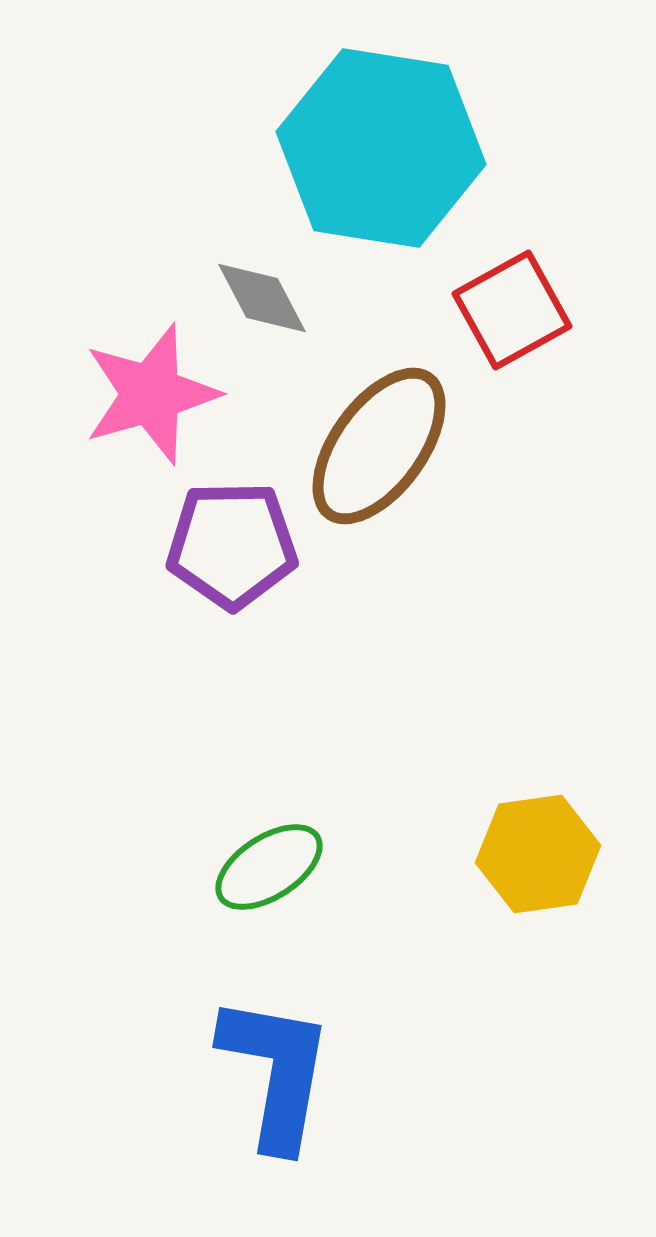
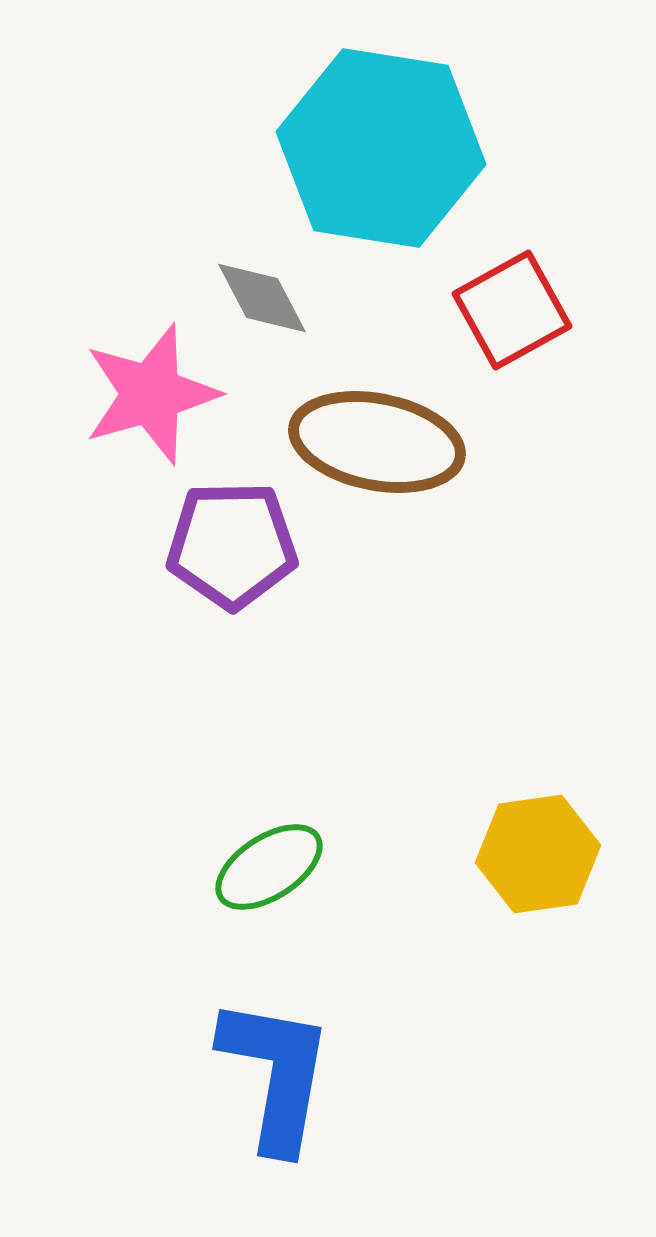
brown ellipse: moved 2 px left, 4 px up; rotated 65 degrees clockwise
blue L-shape: moved 2 px down
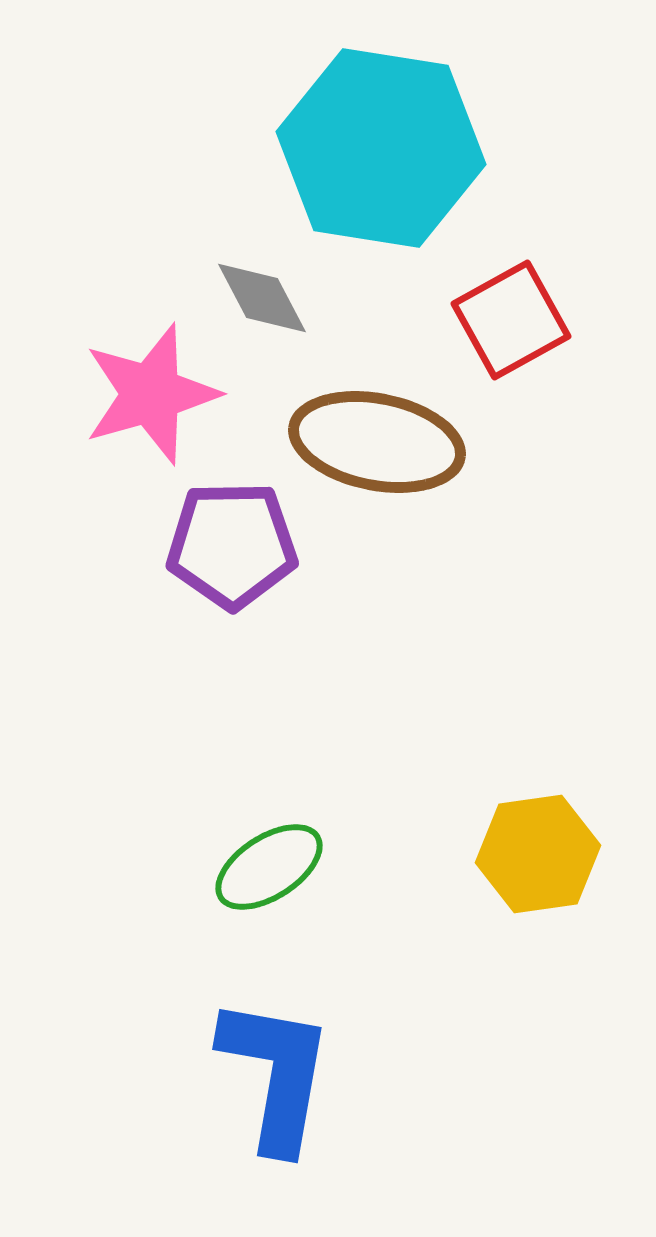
red square: moved 1 px left, 10 px down
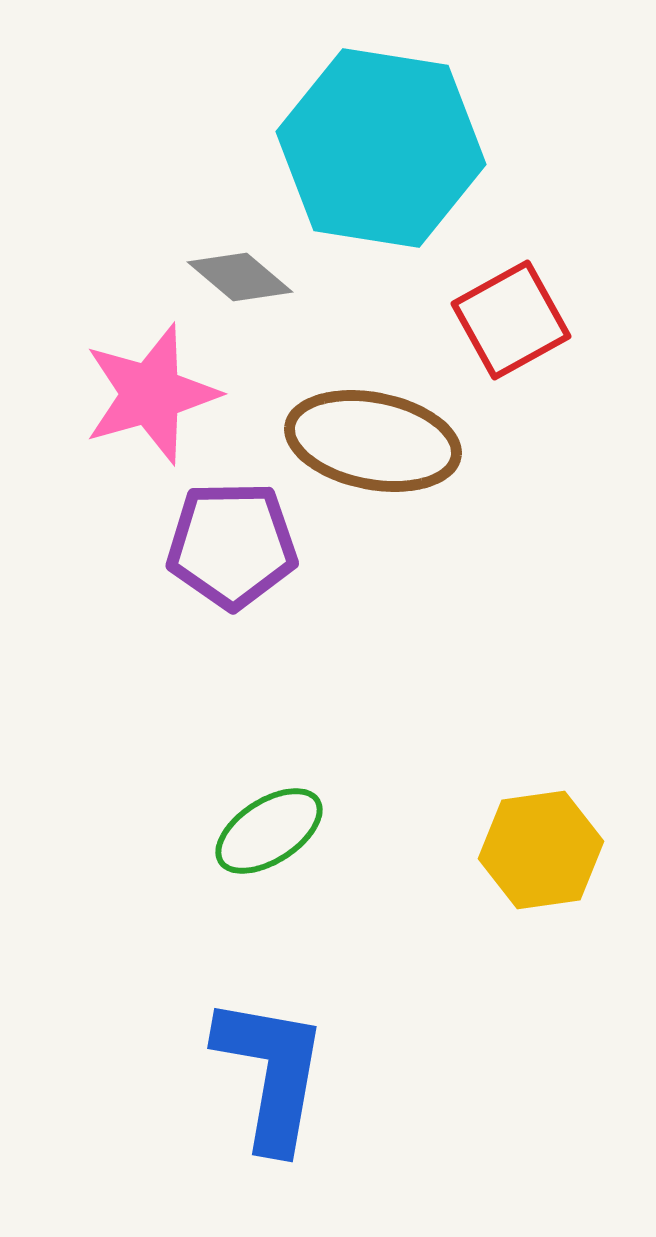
gray diamond: moved 22 px left, 21 px up; rotated 22 degrees counterclockwise
brown ellipse: moved 4 px left, 1 px up
yellow hexagon: moved 3 px right, 4 px up
green ellipse: moved 36 px up
blue L-shape: moved 5 px left, 1 px up
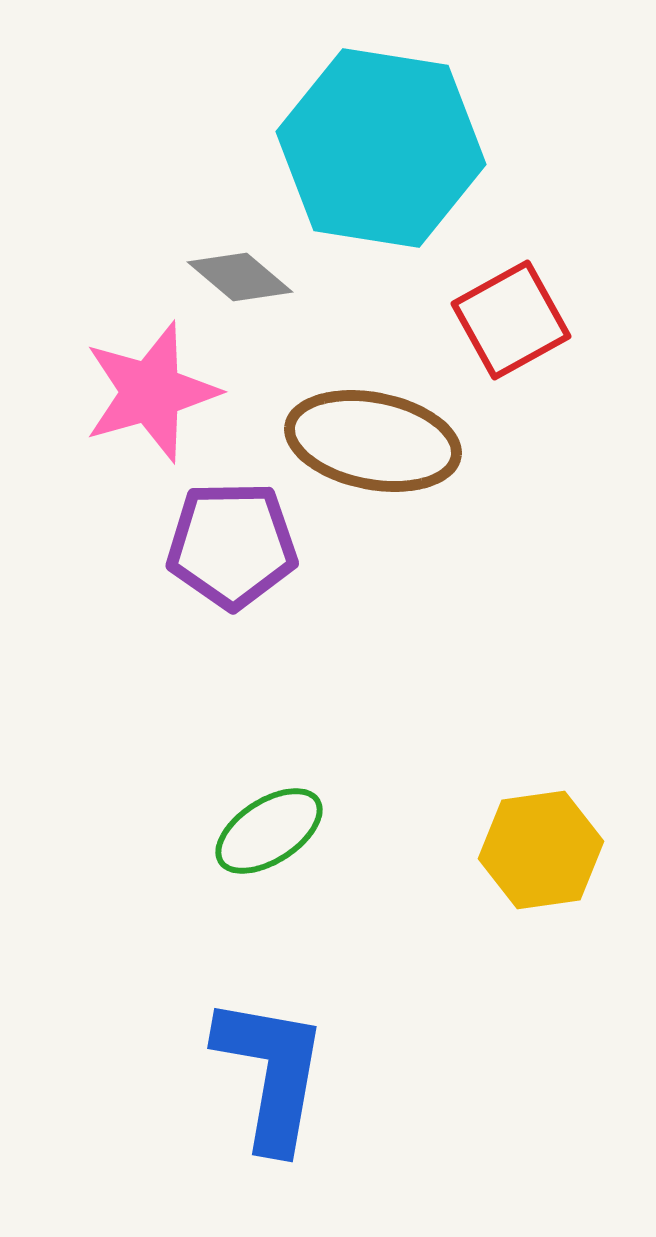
pink star: moved 2 px up
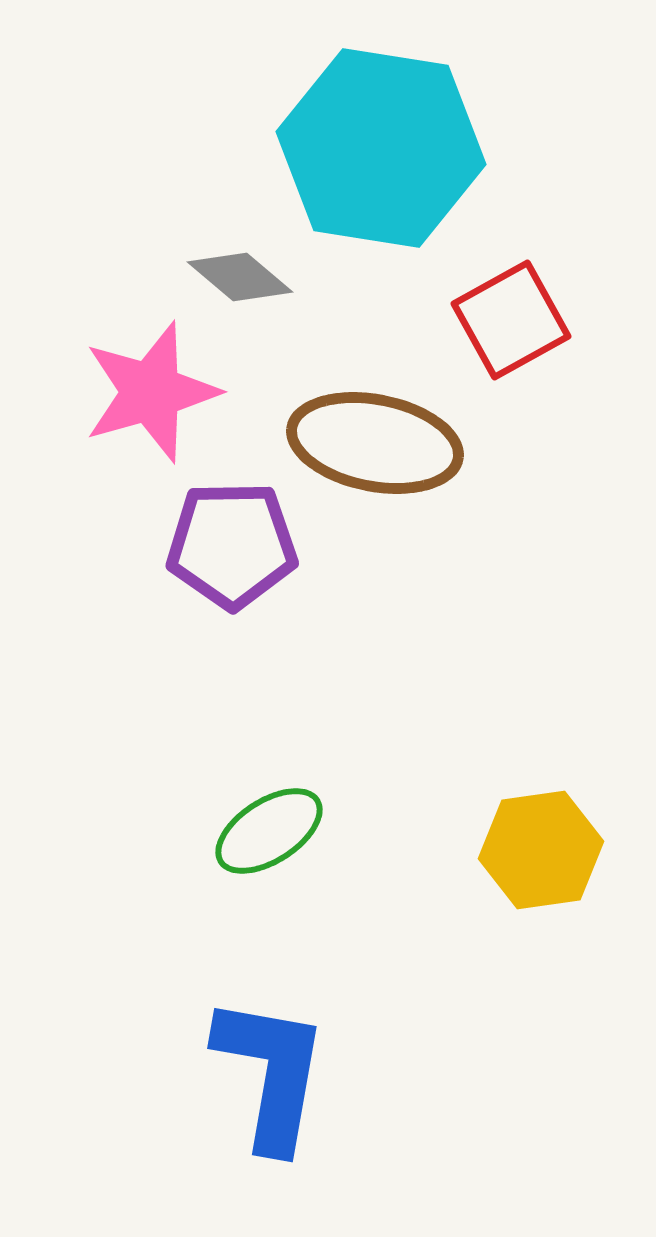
brown ellipse: moved 2 px right, 2 px down
